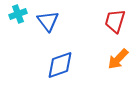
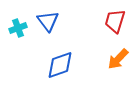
cyan cross: moved 14 px down
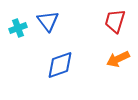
orange arrow: rotated 20 degrees clockwise
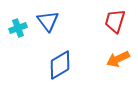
blue diamond: rotated 12 degrees counterclockwise
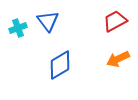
red trapezoid: rotated 45 degrees clockwise
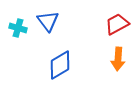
red trapezoid: moved 2 px right, 3 px down
cyan cross: rotated 36 degrees clockwise
orange arrow: rotated 60 degrees counterclockwise
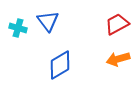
orange arrow: rotated 70 degrees clockwise
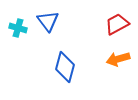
blue diamond: moved 5 px right, 2 px down; rotated 44 degrees counterclockwise
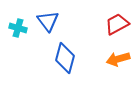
blue diamond: moved 9 px up
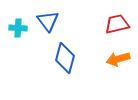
red trapezoid: rotated 15 degrees clockwise
cyan cross: rotated 12 degrees counterclockwise
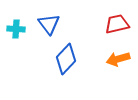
blue triangle: moved 1 px right, 3 px down
cyan cross: moved 2 px left, 1 px down
blue diamond: moved 1 px right, 1 px down; rotated 28 degrees clockwise
